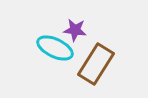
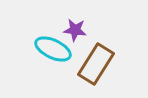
cyan ellipse: moved 2 px left, 1 px down
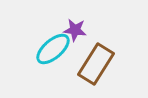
cyan ellipse: rotated 66 degrees counterclockwise
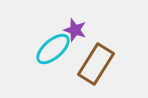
purple star: rotated 10 degrees clockwise
